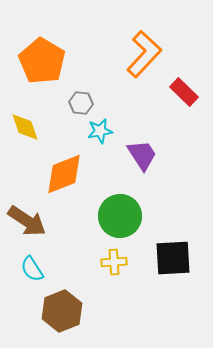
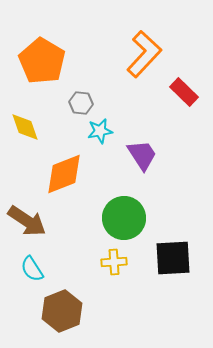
green circle: moved 4 px right, 2 px down
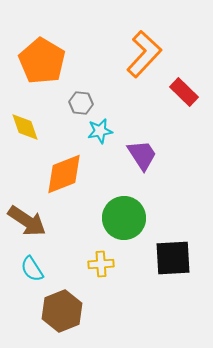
yellow cross: moved 13 px left, 2 px down
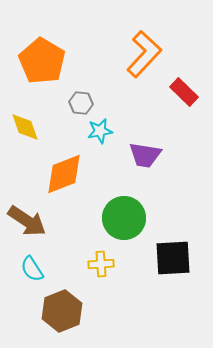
purple trapezoid: moved 3 px right; rotated 132 degrees clockwise
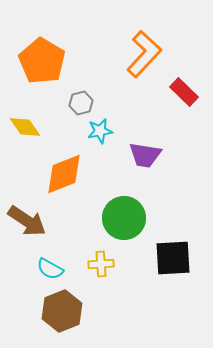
gray hexagon: rotated 20 degrees counterclockwise
yellow diamond: rotated 16 degrees counterclockwise
cyan semicircle: moved 18 px right; rotated 28 degrees counterclockwise
